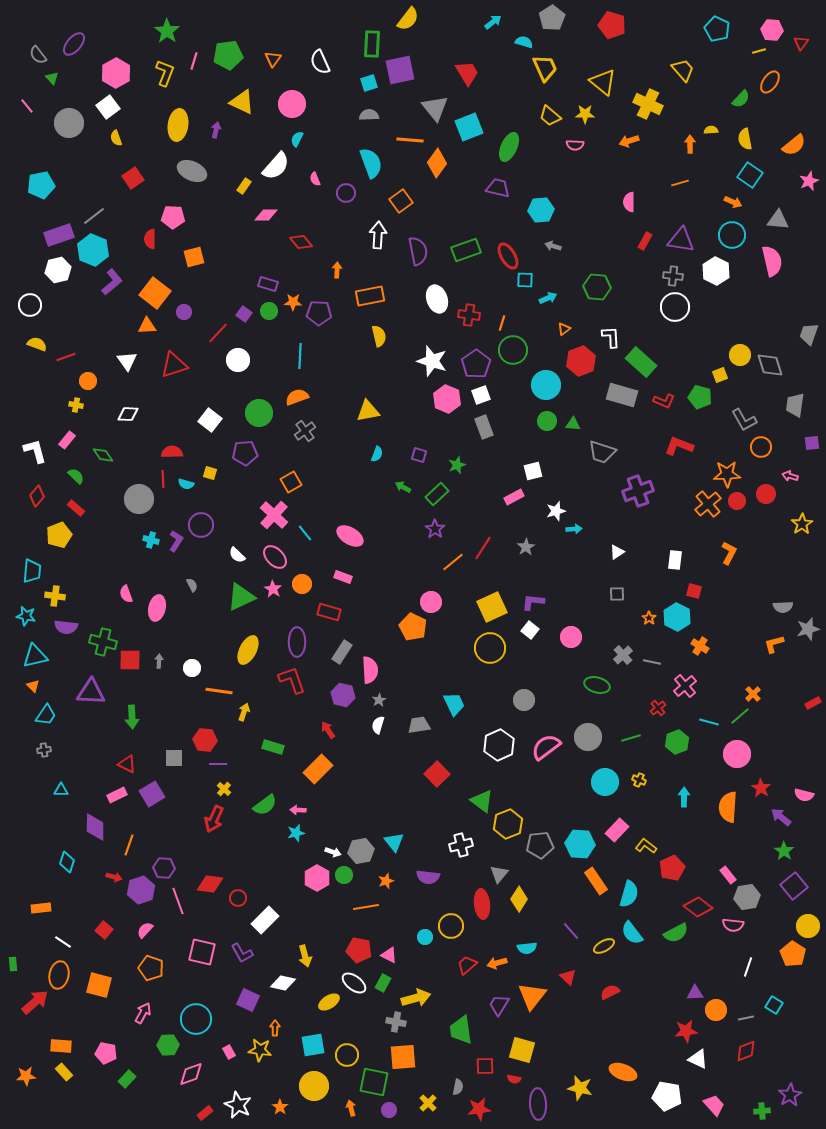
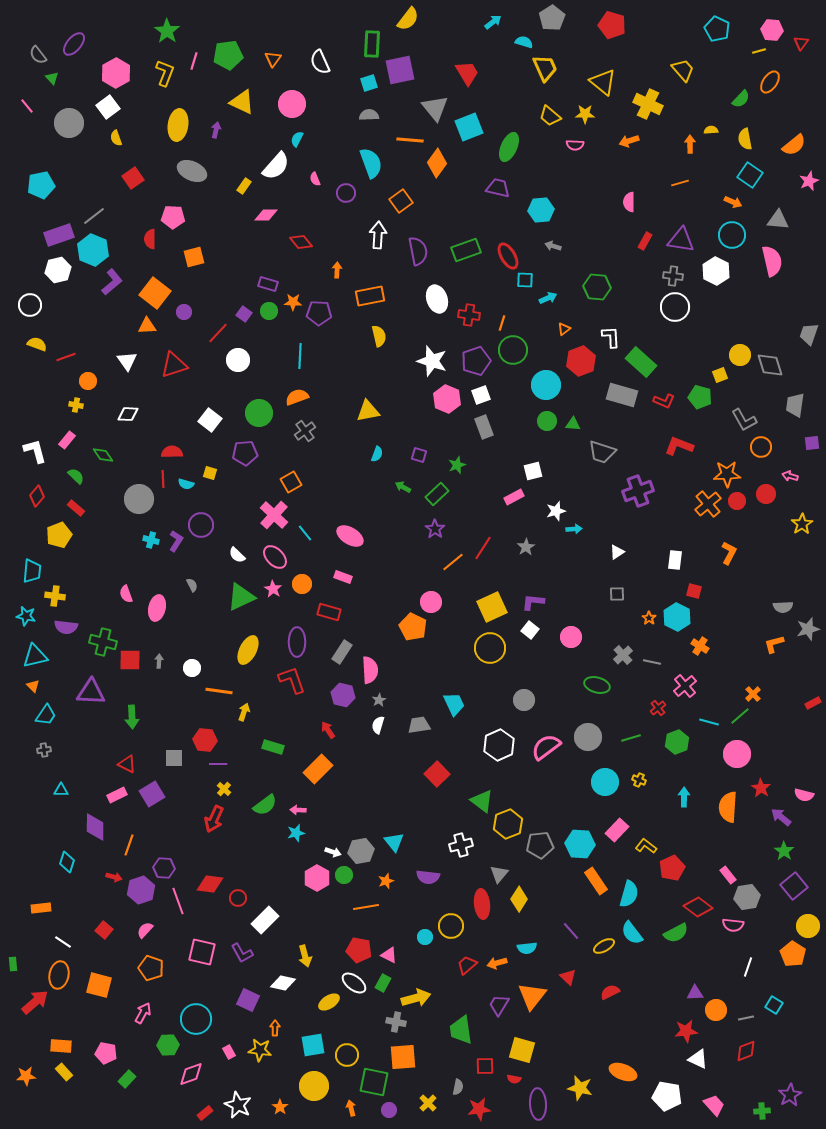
purple pentagon at (476, 364): moved 3 px up; rotated 16 degrees clockwise
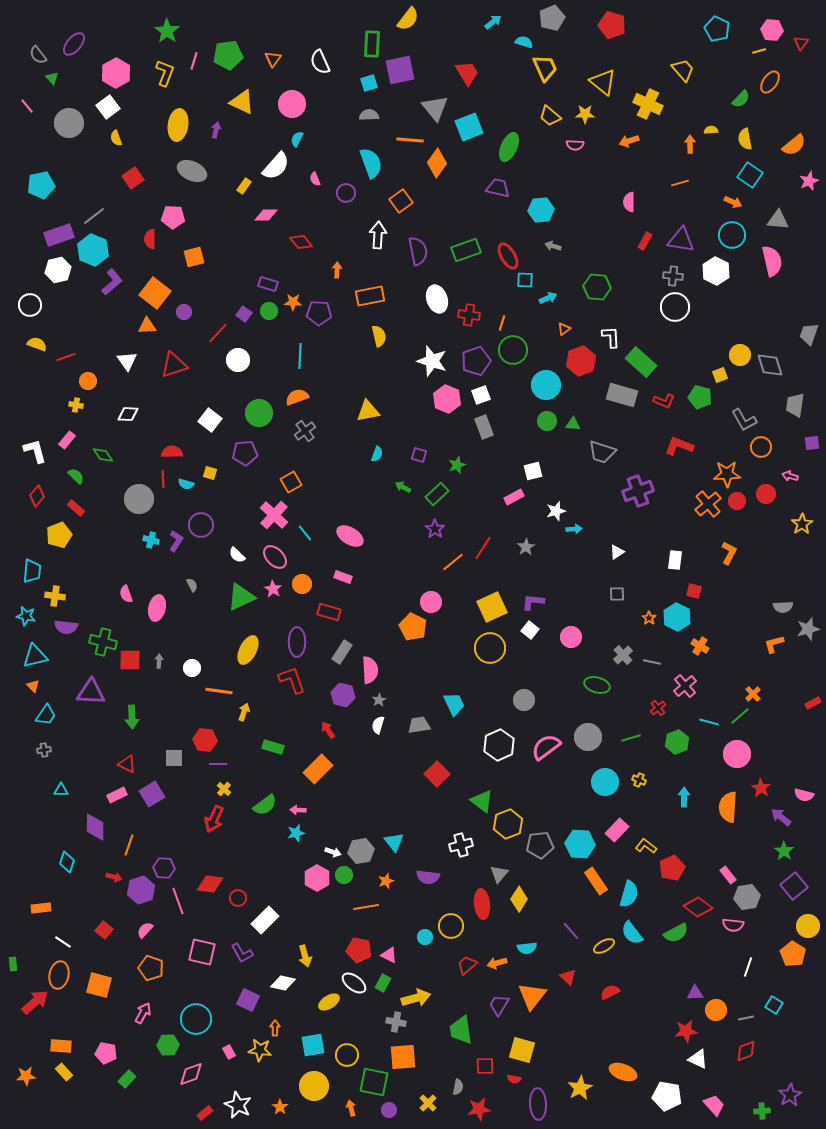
gray pentagon at (552, 18): rotated 10 degrees clockwise
yellow star at (580, 1088): rotated 30 degrees clockwise
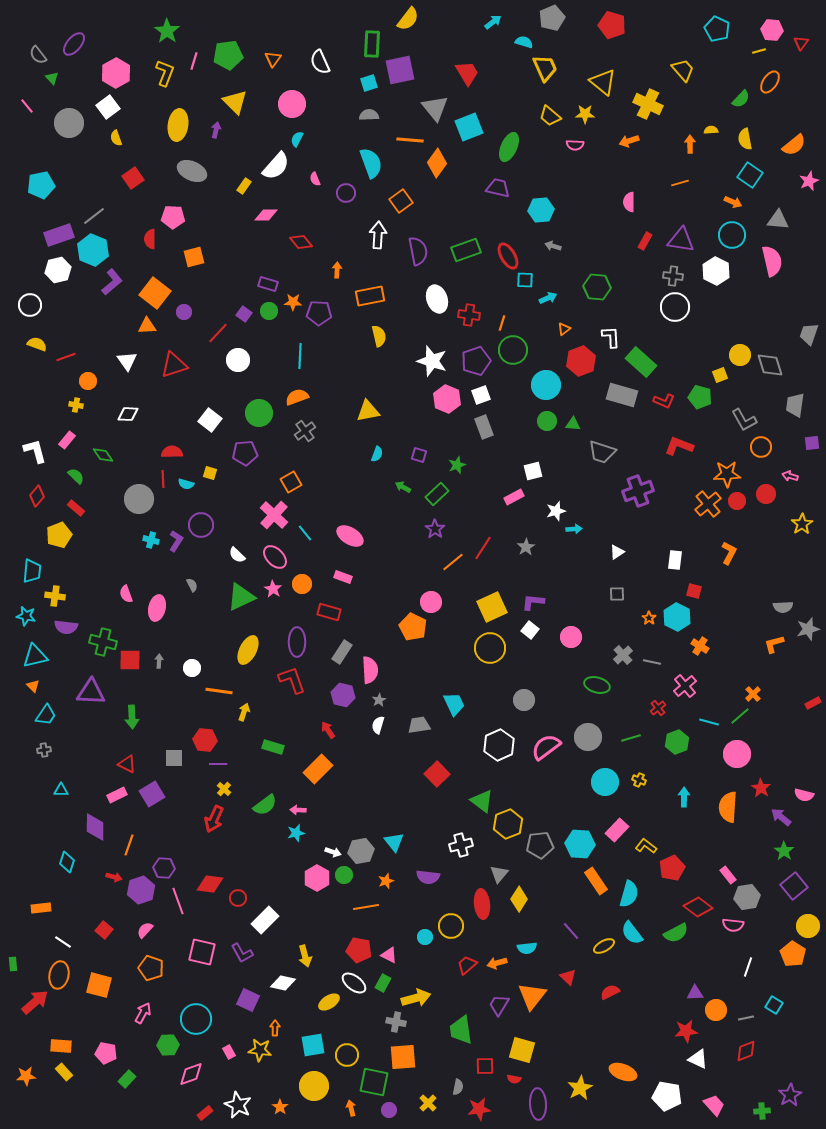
yellow triangle at (242, 102): moved 7 px left; rotated 20 degrees clockwise
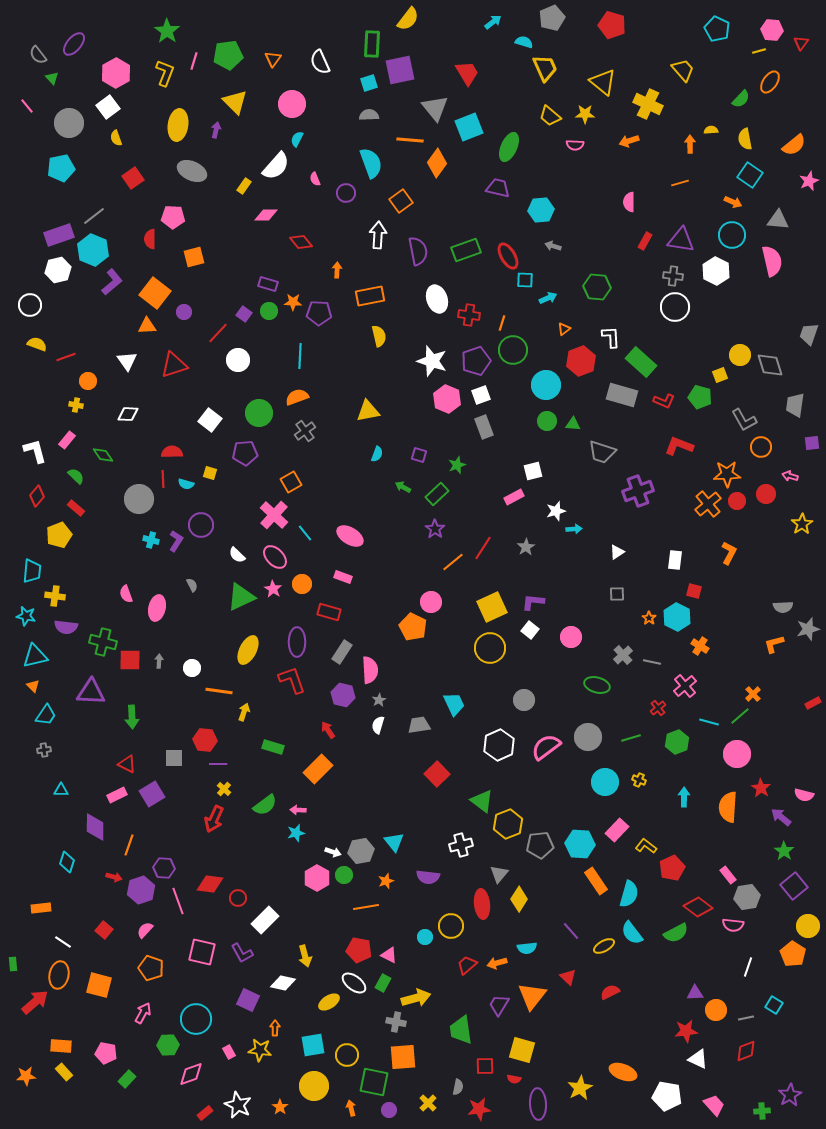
cyan pentagon at (41, 185): moved 20 px right, 17 px up
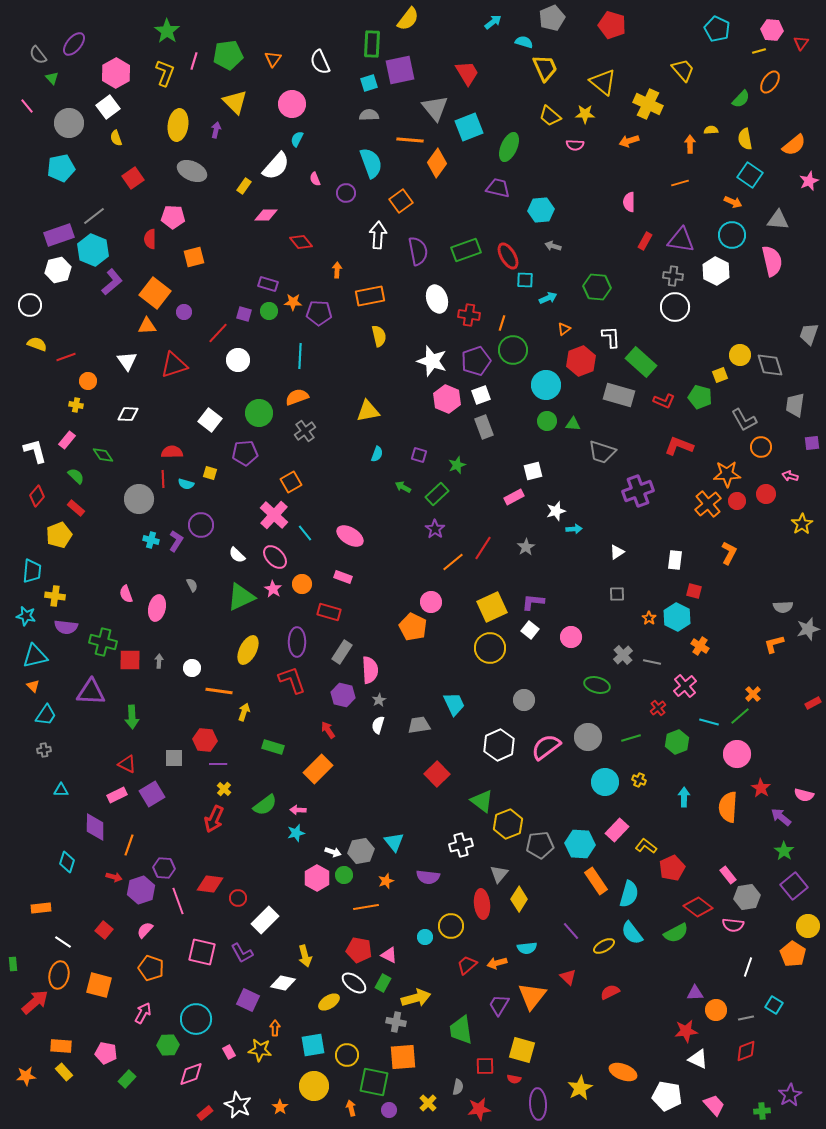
purple square at (244, 314): rotated 21 degrees counterclockwise
gray rectangle at (622, 395): moved 3 px left
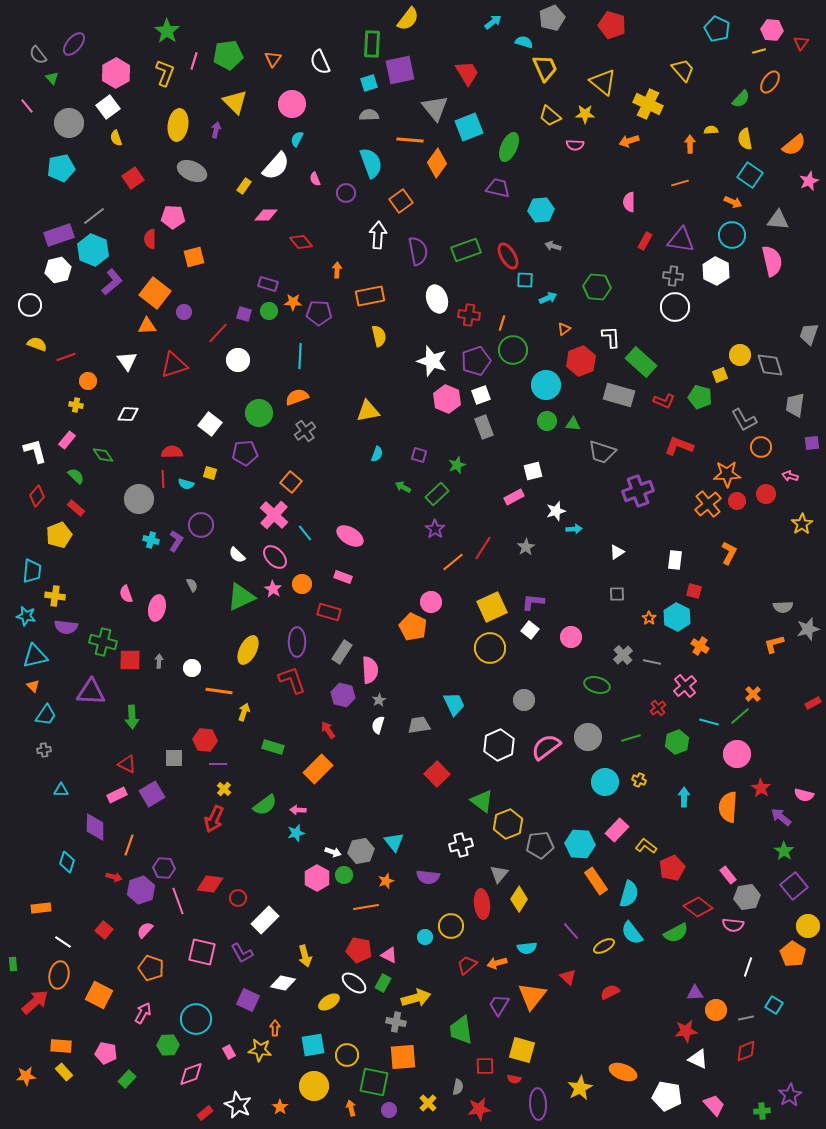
white square at (210, 420): moved 4 px down
orange square at (291, 482): rotated 20 degrees counterclockwise
orange square at (99, 985): moved 10 px down; rotated 12 degrees clockwise
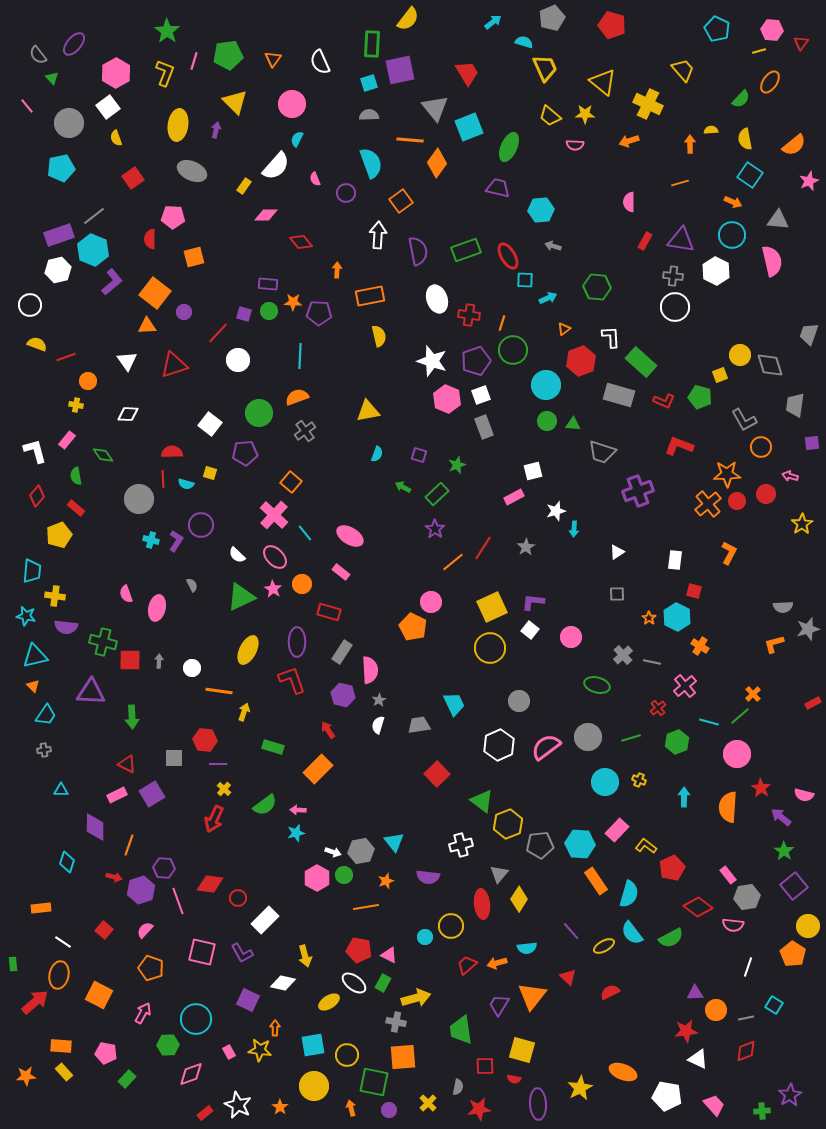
purple rectangle at (268, 284): rotated 12 degrees counterclockwise
green semicircle at (76, 476): rotated 144 degrees counterclockwise
cyan arrow at (574, 529): rotated 98 degrees clockwise
pink rectangle at (343, 577): moved 2 px left, 5 px up; rotated 18 degrees clockwise
gray circle at (524, 700): moved 5 px left, 1 px down
green semicircle at (676, 933): moved 5 px left, 5 px down
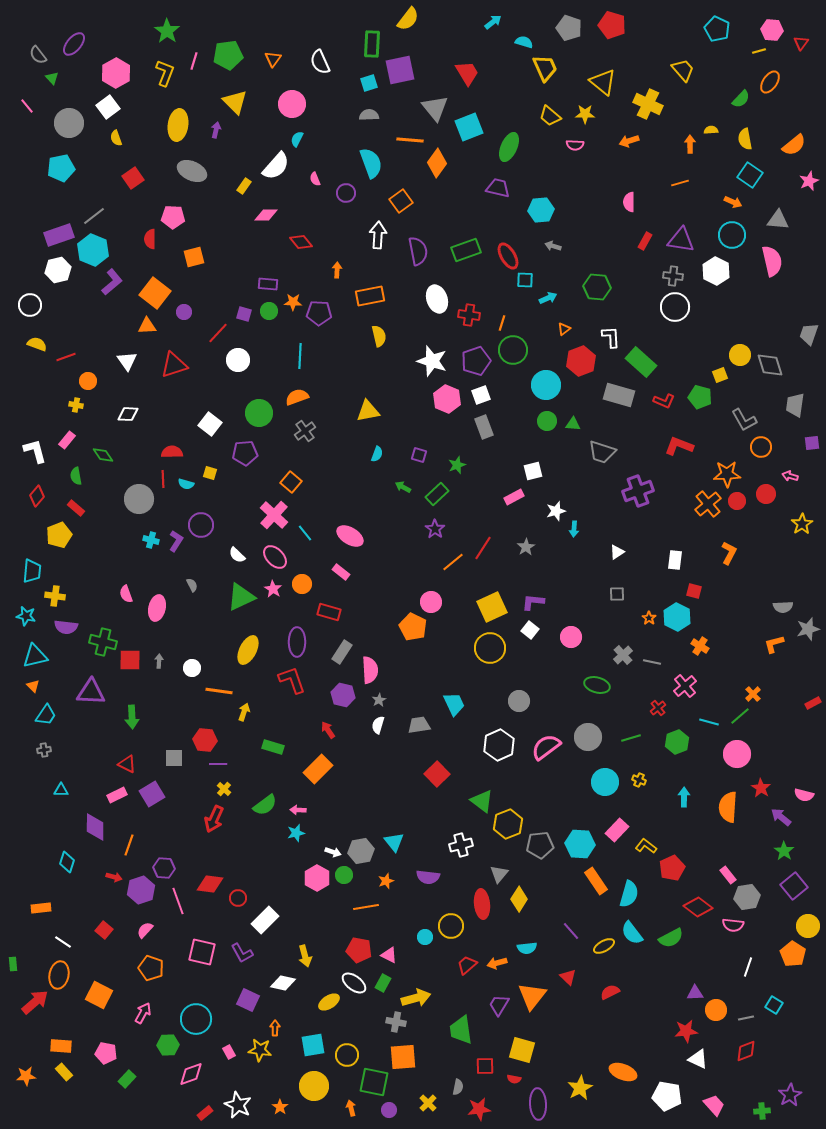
gray pentagon at (552, 18): moved 17 px right, 10 px down; rotated 30 degrees counterclockwise
